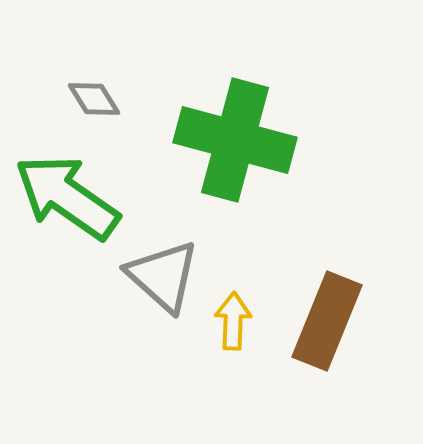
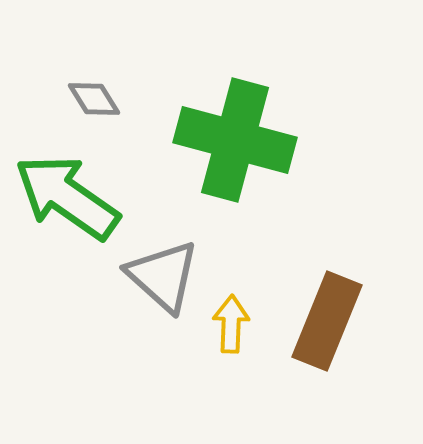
yellow arrow: moved 2 px left, 3 px down
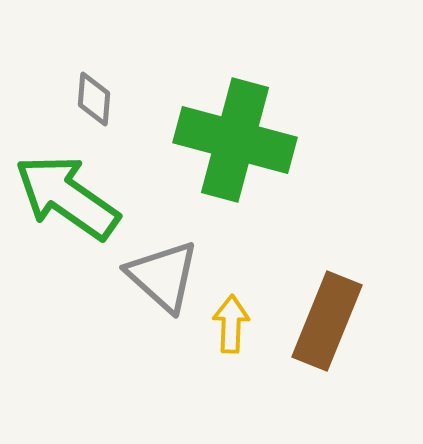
gray diamond: rotated 36 degrees clockwise
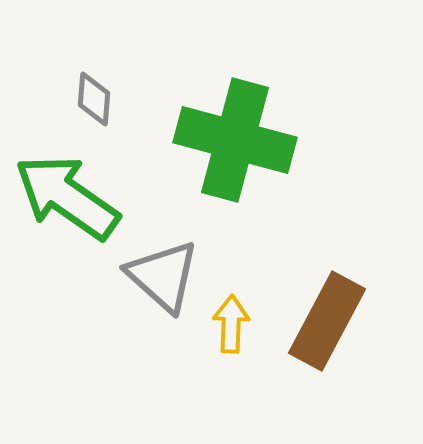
brown rectangle: rotated 6 degrees clockwise
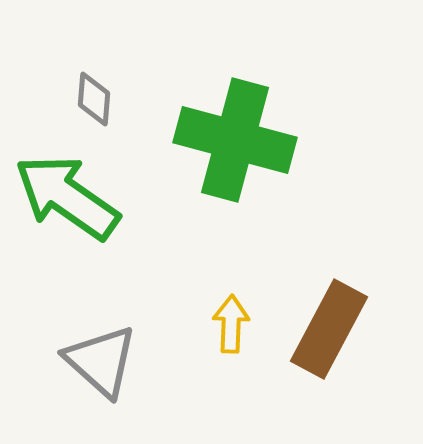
gray triangle: moved 62 px left, 85 px down
brown rectangle: moved 2 px right, 8 px down
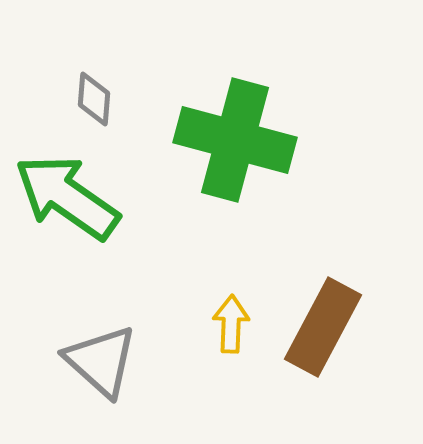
brown rectangle: moved 6 px left, 2 px up
